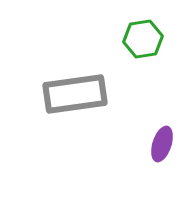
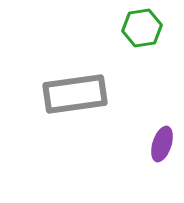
green hexagon: moved 1 px left, 11 px up
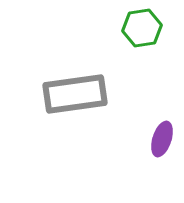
purple ellipse: moved 5 px up
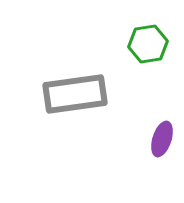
green hexagon: moved 6 px right, 16 px down
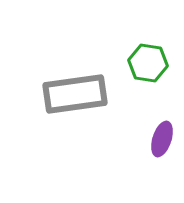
green hexagon: moved 19 px down; rotated 18 degrees clockwise
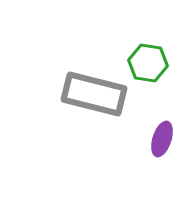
gray rectangle: moved 19 px right; rotated 22 degrees clockwise
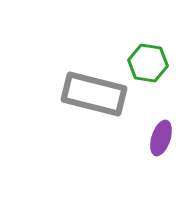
purple ellipse: moved 1 px left, 1 px up
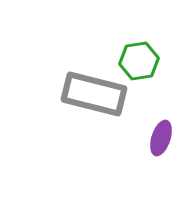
green hexagon: moved 9 px left, 2 px up; rotated 18 degrees counterclockwise
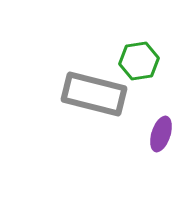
purple ellipse: moved 4 px up
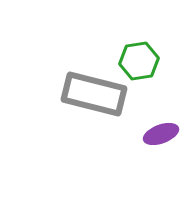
purple ellipse: rotated 52 degrees clockwise
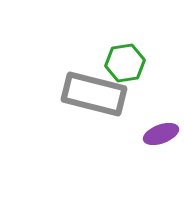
green hexagon: moved 14 px left, 2 px down
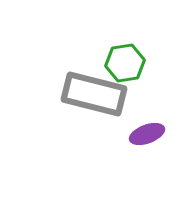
purple ellipse: moved 14 px left
